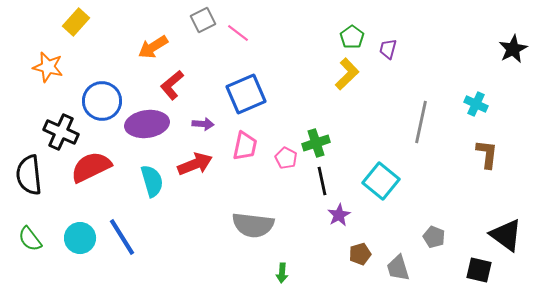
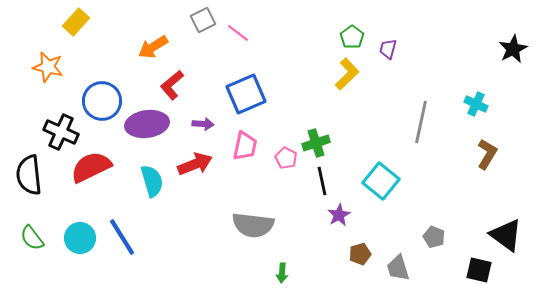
brown L-shape: rotated 24 degrees clockwise
green semicircle: moved 2 px right, 1 px up
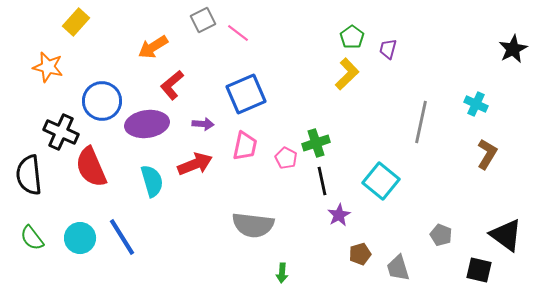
red semicircle: rotated 87 degrees counterclockwise
gray pentagon: moved 7 px right, 2 px up
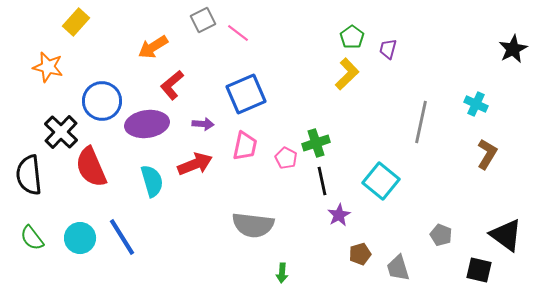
black cross: rotated 20 degrees clockwise
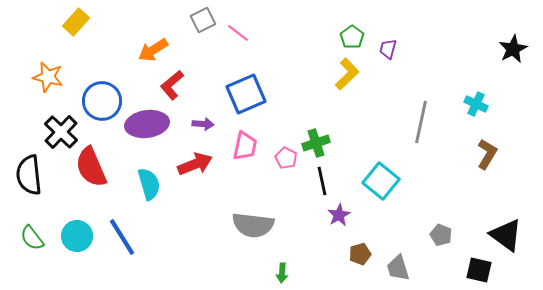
orange arrow: moved 3 px down
orange star: moved 10 px down
cyan semicircle: moved 3 px left, 3 px down
cyan circle: moved 3 px left, 2 px up
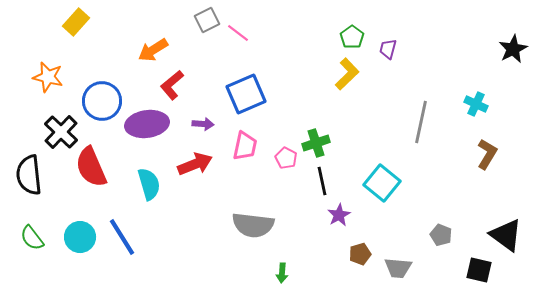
gray square: moved 4 px right
cyan square: moved 1 px right, 2 px down
cyan circle: moved 3 px right, 1 px down
gray trapezoid: rotated 68 degrees counterclockwise
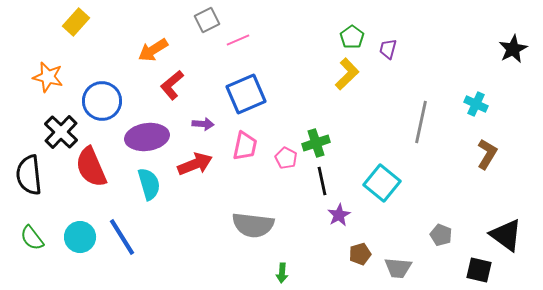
pink line: moved 7 px down; rotated 60 degrees counterclockwise
purple ellipse: moved 13 px down
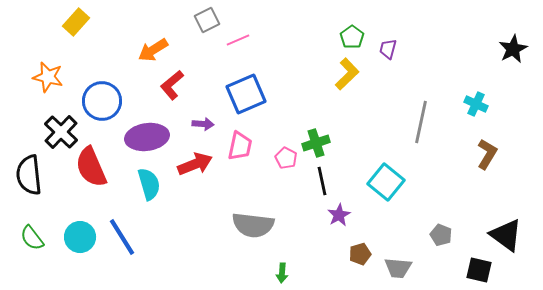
pink trapezoid: moved 5 px left
cyan square: moved 4 px right, 1 px up
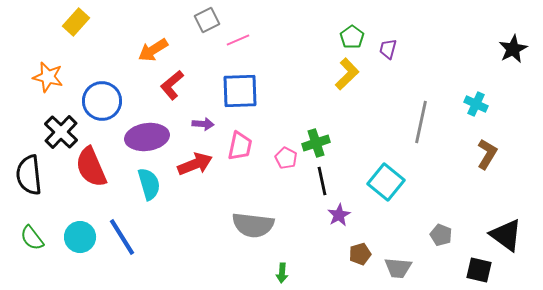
blue square: moved 6 px left, 3 px up; rotated 21 degrees clockwise
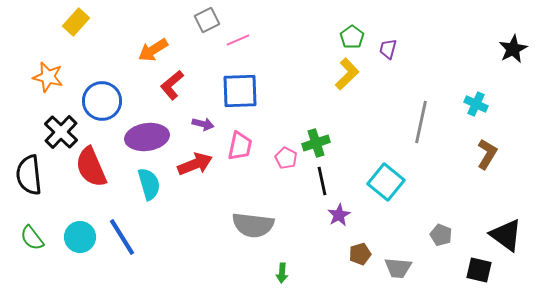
purple arrow: rotated 10 degrees clockwise
